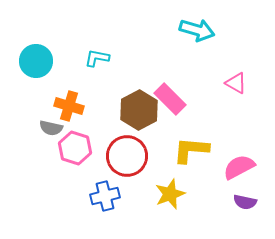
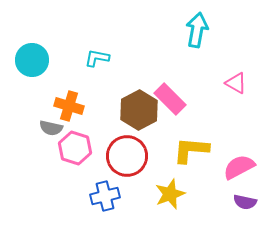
cyan arrow: rotated 96 degrees counterclockwise
cyan circle: moved 4 px left, 1 px up
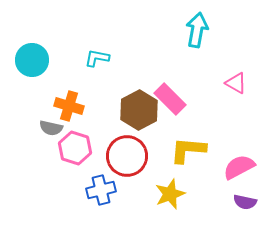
yellow L-shape: moved 3 px left
blue cross: moved 4 px left, 6 px up
